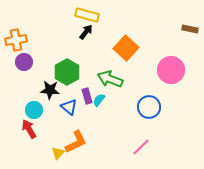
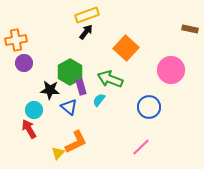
yellow rectangle: rotated 35 degrees counterclockwise
purple circle: moved 1 px down
green hexagon: moved 3 px right
purple rectangle: moved 6 px left, 9 px up
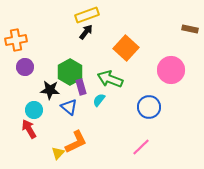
purple circle: moved 1 px right, 4 px down
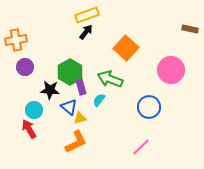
yellow triangle: moved 22 px right, 35 px up; rotated 32 degrees clockwise
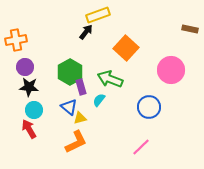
yellow rectangle: moved 11 px right
black star: moved 21 px left, 3 px up
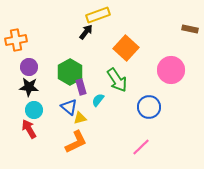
purple circle: moved 4 px right
green arrow: moved 7 px right, 1 px down; rotated 145 degrees counterclockwise
cyan semicircle: moved 1 px left
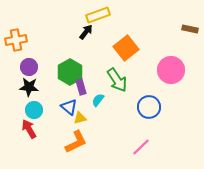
orange square: rotated 10 degrees clockwise
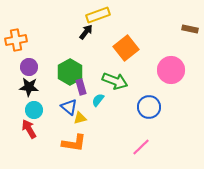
green arrow: moved 2 px left, 1 px down; rotated 35 degrees counterclockwise
orange L-shape: moved 2 px left, 1 px down; rotated 35 degrees clockwise
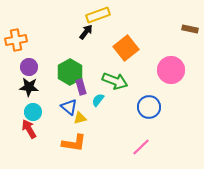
cyan circle: moved 1 px left, 2 px down
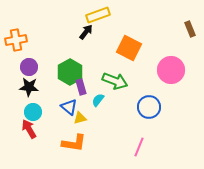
brown rectangle: rotated 56 degrees clockwise
orange square: moved 3 px right; rotated 25 degrees counterclockwise
pink line: moved 2 px left; rotated 24 degrees counterclockwise
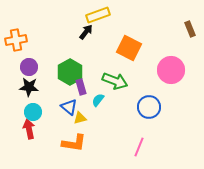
red arrow: rotated 18 degrees clockwise
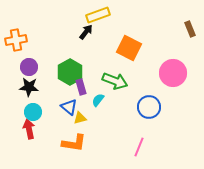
pink circle: moved 2 px right, 3 px down
